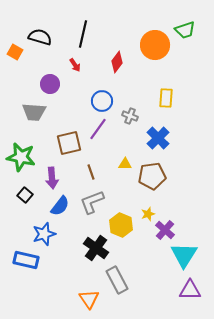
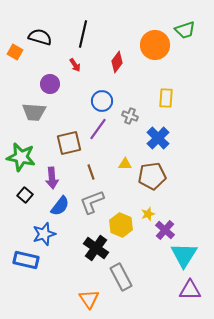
gray rectangle: moved 4 px right, 3 px up
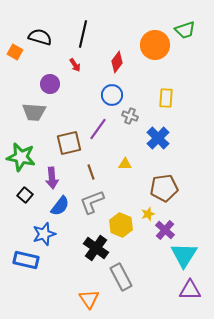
blue circle: moved 10 px right, 6 px up
brown pentagon: moved 12 px right, 12 px down
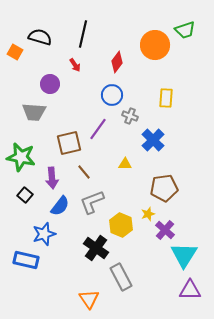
blue cross: moved 5 px left, 2 px down
brown line: moved 7 px left; rotated 21 degrees counterclockwise
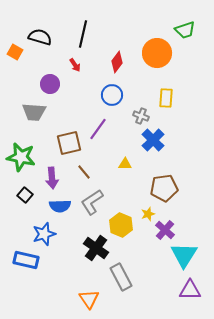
orange circle: moved 2 px right, 8 px down
gray cross: moved 11 px right
gray L-shape: rotated 12 degrees counterclockwise
blue semicircle: rotated 50 degrees clockwise
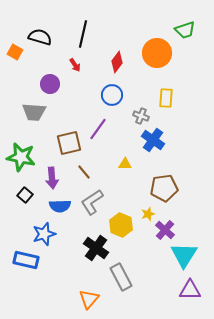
blue cross: rotated 10 degrees counterclockwise
orange triangle: rotated 15 degrees clockwise
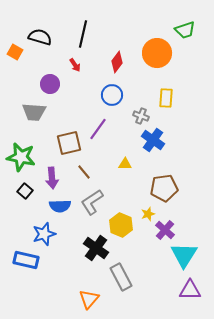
black square: moved 4 px up
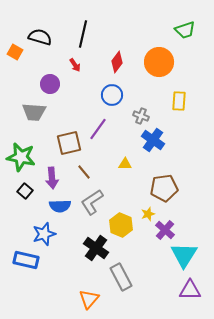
orange circle: moved 2 px right, 9 px down
yellow rectangle: moved 13 px right, 3 px down
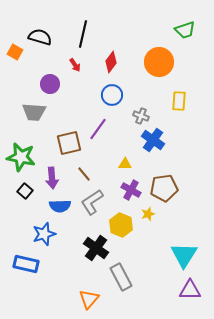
red diamond: moved 6 px left
brown line: moved 2 px down
purple cross: moved 34 px left, 40 px up; rotated 12 degrees counterclockwise
blue rectangle: moved 4 px down
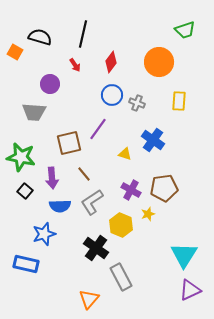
gray cross: moved 4 px left, 13 px up
yellow triangle: moved 10 px up; rotated 16 degrees clockwise
purple triangle: rotated 25 degrees counterclockwise
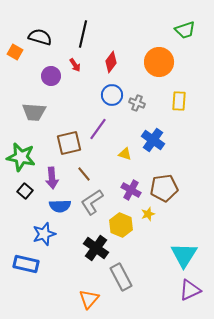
purple circle: moved 1 px right, 8 px up
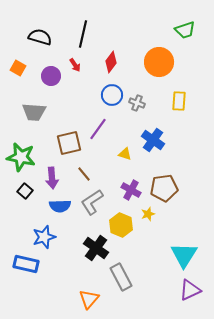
orange square: moved 3 px right, 16 px down
blue star: moved 3 px down
